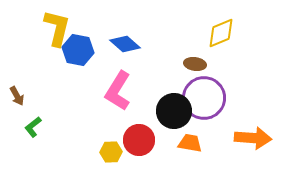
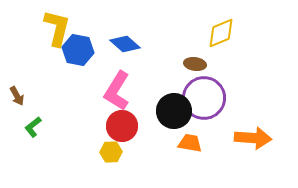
pink L-shape: moved 1 px left
red circle: moved 17 px left, 14 px up
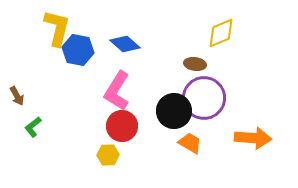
orange trapezoid: rotated 20 degrees clockwise
yellow hexagon: moved 3 px left, 3 px down
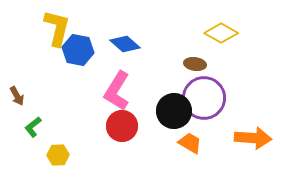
yellow diamond: rotated 52 degrees clockwise
yellow hexagon: moved 50 px left
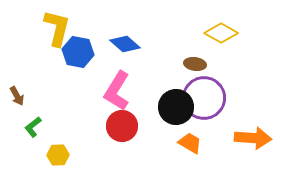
blue hexagon: moved 2 px down
black circle: moved 2 px right, 4 px up
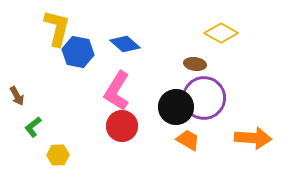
orange trapezoid: moved 2 px left, 3 px up
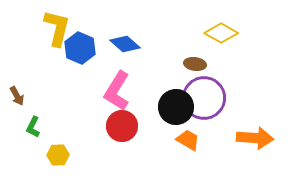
blue hexagon: moved 2 px right, 4 px up; rotated 12 degrees clockwise
green L-shape: rotated 25 degrees counterclockwise
orange arrow: moved 2 px right
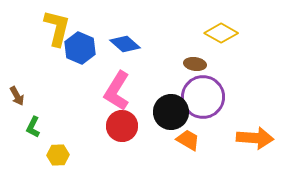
purple circle: moved 1 px left, 1 px up
black circle: moved 5 px left, 5 px down
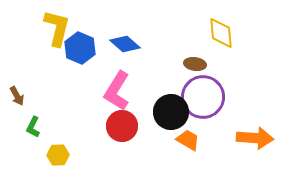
yellow diamond: rotated 56 degrees clockwise
